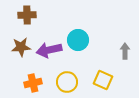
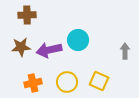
yellow square: moved 4 px left, 1 px down
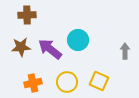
purple arrow: moved 1 px right, 1 px up; rotated 50 degrees clockwise
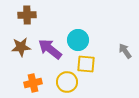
gray arrow: rotated 35 degrees counterclockwise
yellow square: moved 13 px left, 17 px up; rotated 18 degrees counterclockwise
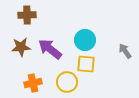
cyan circle: moved 7 px right
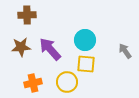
purple arrow: rotated 10 degrees clockwise
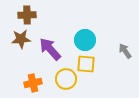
brown star: moved 8 px up
yellow circle: moved 1 px left, 3 px up
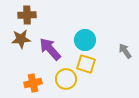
yellow square: rotated 12 degrees clockwise
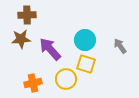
gray arrow: moved 5 px left, 5 px up
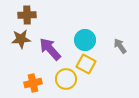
yellow square: rotated 12 degrees clockwise
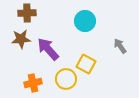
brown cross: moved 2 px up
cyan circle: moved 19 px up
purple arrow: moved 2 px left
